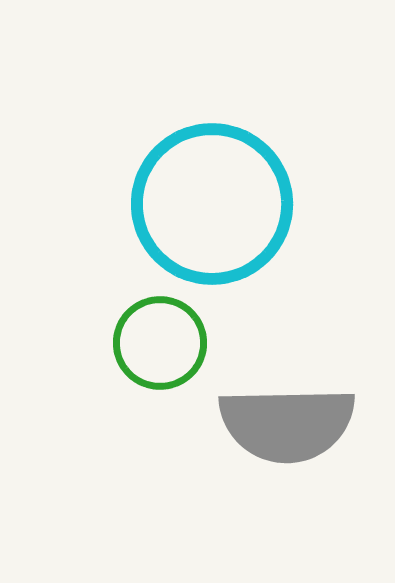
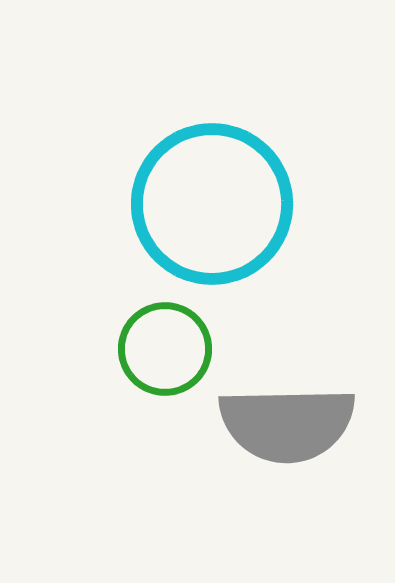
green circle: moved 5 px right, 6 px down
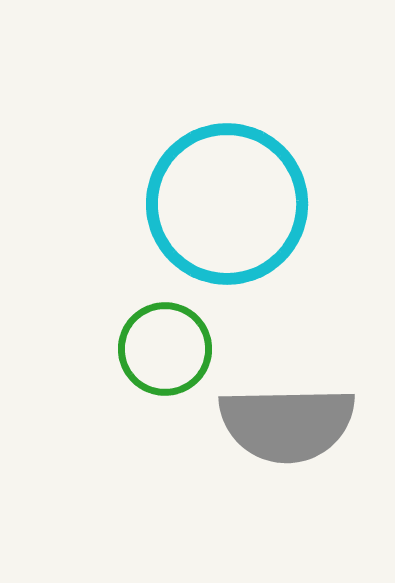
cyan circle: moved 15 px right
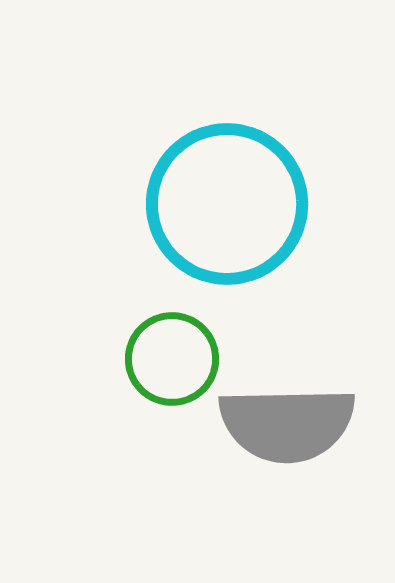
green circle: moved 7 px right, 10 px down
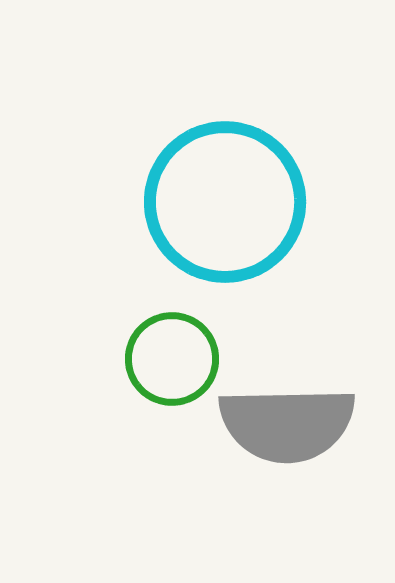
cyan circle: moved 2 px left, 2 px up
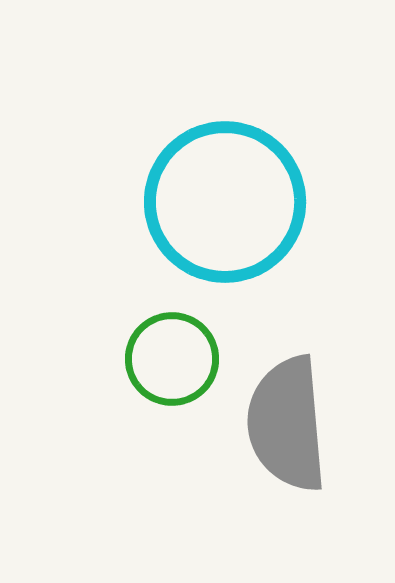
gray semicircle: rotated 86 degrees clockwise
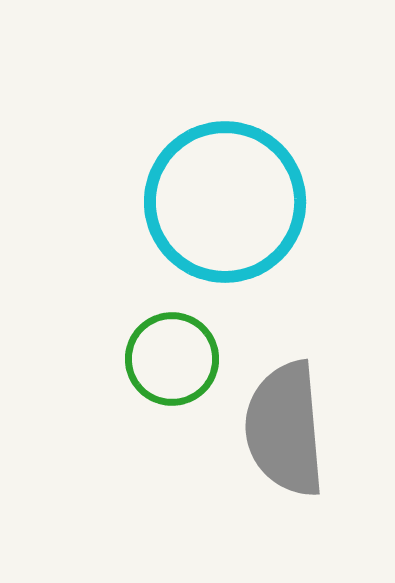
gray semicircle: moved 2 px left, 5 px down
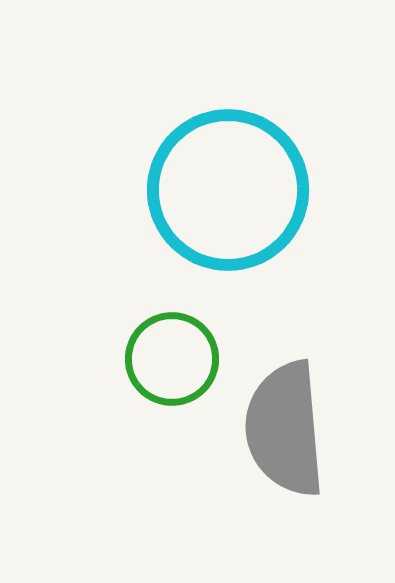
cyan circle: moved 3 px right, 12 px up
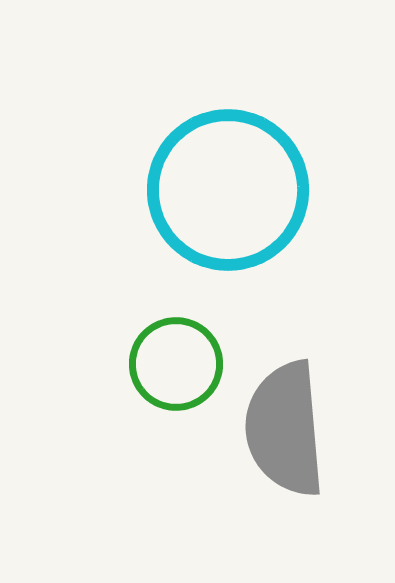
green circle: moved 4 px right, 5 px down
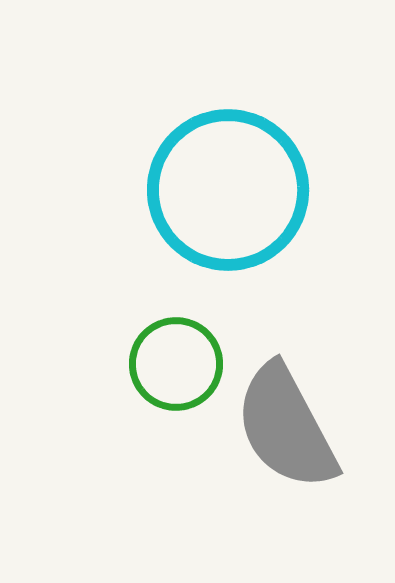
gray semicircle: moved 1 px right, 2 px up; rotated 23 degrees counterclockwise
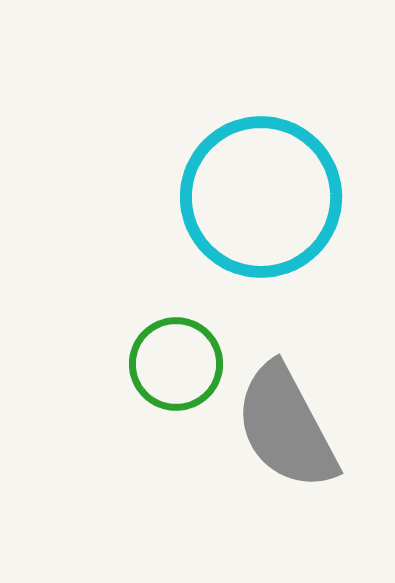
cyan circle: moved 33 px right, 7 px down
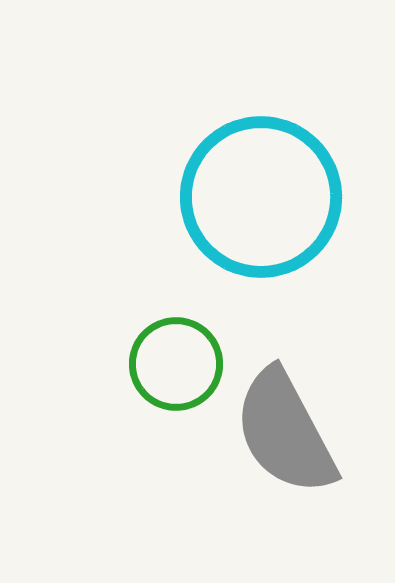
gray semicircle: moved 1 px left, 5 px down
